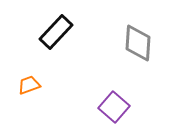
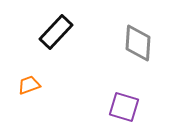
purple square: moved 10 px right; rotated 24 degrees counterclockwise
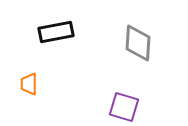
black rectangle: rotated 36 degrees clockwise
orange trapezoid: moved 1 px up; rotated 70 degrees counterclockwise
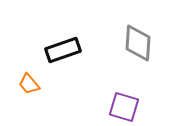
black rectangle: moved 7 px right, 18 px down; rotated 8 degrees counterclockwise
orange trapezoid: rotated 40 degrees counterclockwise
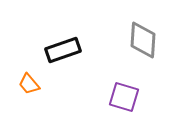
gray diamond: moved 5 px right, 3 px up
purple square: moved 10 px up
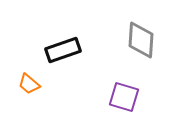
gray diamond: moved 2 px left
orange trapezoid: rotated 10 degrees counterclockwise
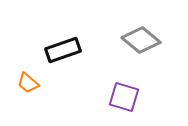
gray diamond: rotated 54 degrees counterclockwise
orange trapezoid: moved 1 px left, 1 px up
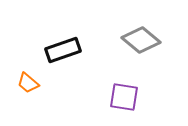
purple square: rotated 8 degrees counterclockwise
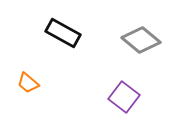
black rectangle: moved 17 px up; rotated 48 degrees clockwise
purple square: rotated 28 degrees clockwise
